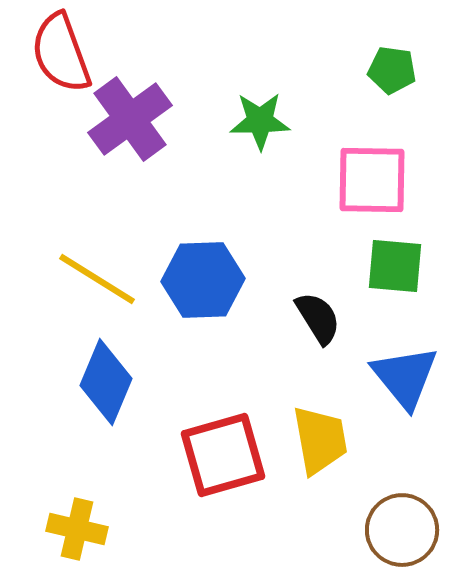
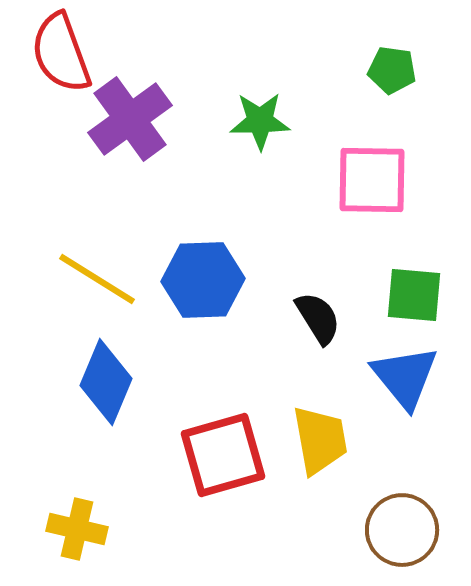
green square: moved 19 px right, 29 px down
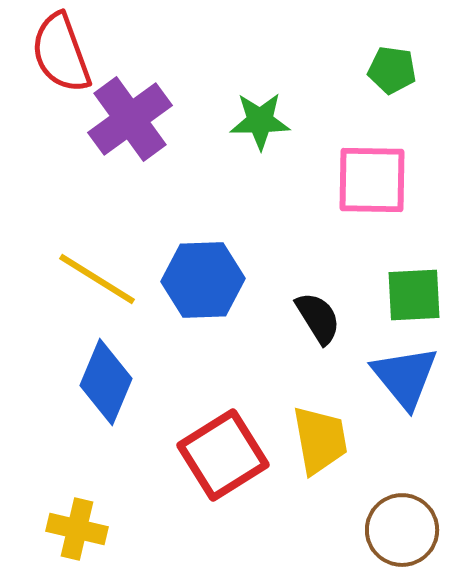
green square: rotated 8 degrees counterclockwise
red square: rotated 16 degrees counterclockwise
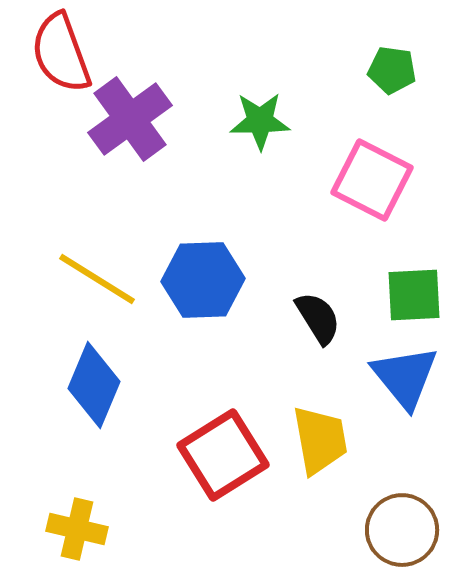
pink square: rotated 26 degrees clockwise
blue diamond: moved 12 px left, 3 px down
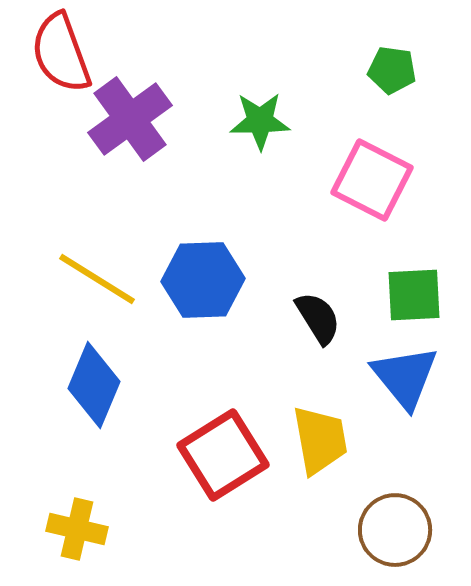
brown circle: moved 7 px left
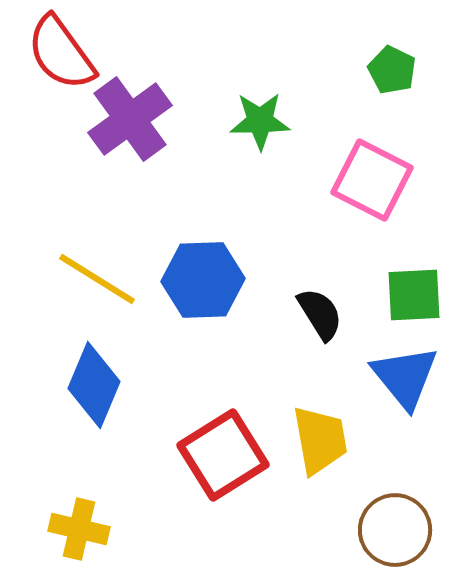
red semicircle: rotated 16 degrees counterclockwise
green pentagon: rotated 18 degrees clockwise
black semicircle: moved 2 px right, 4 px up
yellow cross: moved 2 px right
